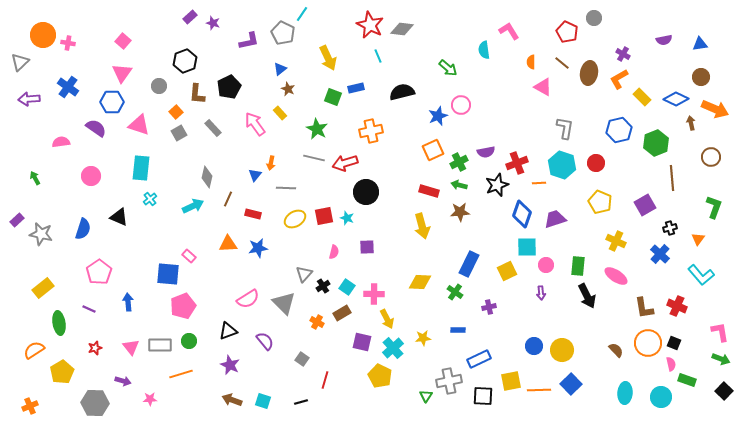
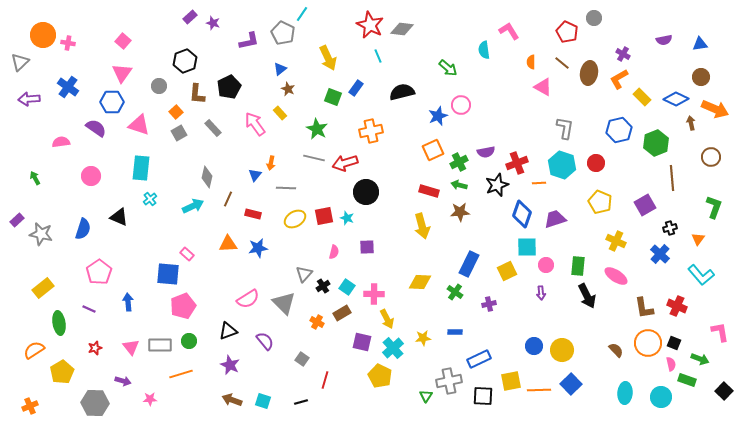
blue rectangle at (356, 88): rotated 42 degrees counterclockwise
pink rectangle at (189, 256): moved 2 px left, 2 px up
purple cross at (489, 307): moved 3 px up
blue rectangle at (458, 330): moved 3 px left, 2 px down
green arrow at (721, 359): moved 21 px left
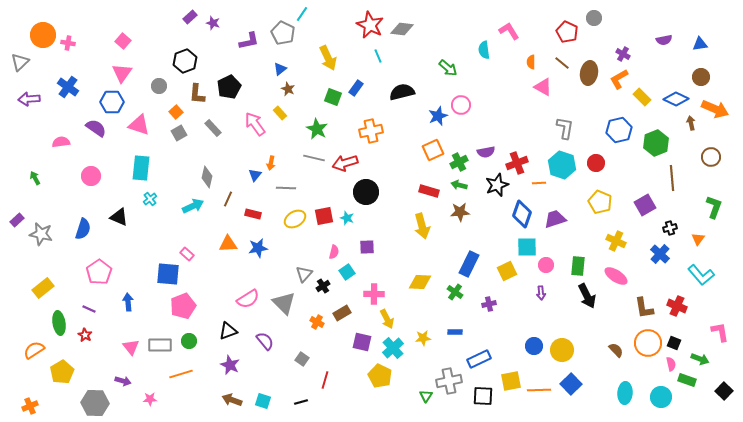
cyan square at (347, 287): moved 15 px up; rotated 21 degrees clockwise
red star at (95, 348): moved 10 px left, 13 px up; rotated 24 degrees counterclockwise
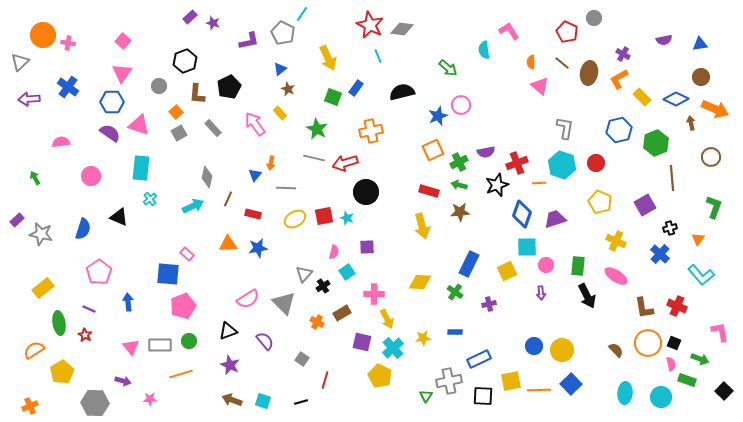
pink triangle at (543, 87): moved 3 px left, 1 px up; rotated 12 degrees clockwise
purple semicircle at (96, 128): moved 14 px right, 5 px down
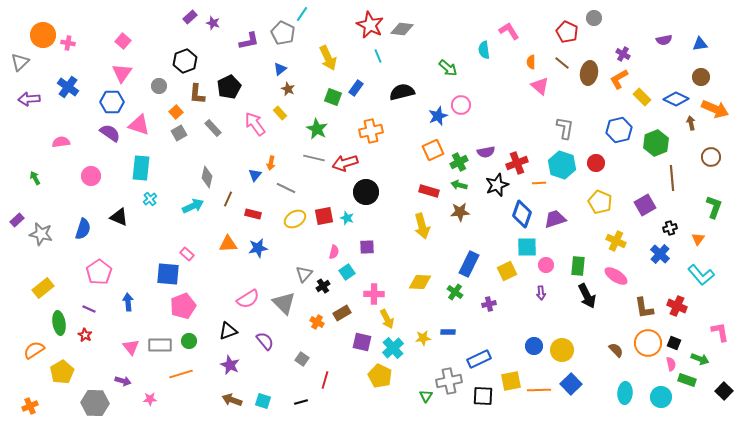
gray line at (286, 188): rotated 24 degrees clockwise
blue rectangle at (455, 332): moved 7 px left
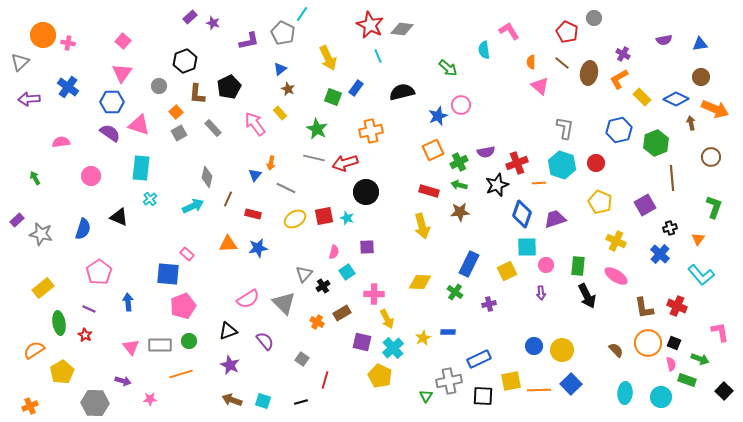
yellow star at (423, 338): rotated 21 degrees counterclockwise
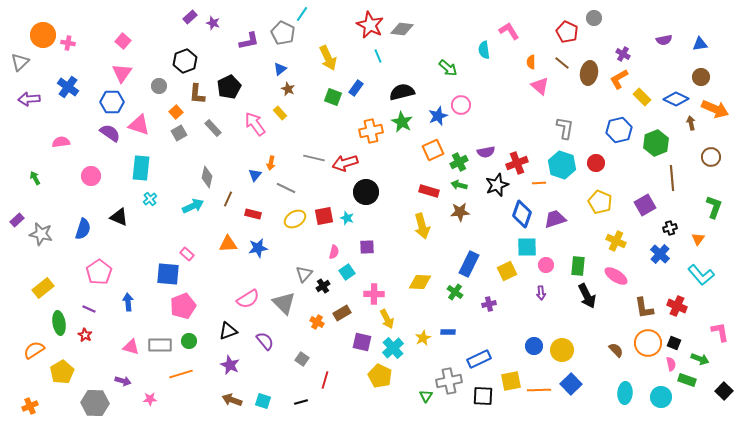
green star at (317, 129): moved 85 px right, 7 px up
pink triangle at (131, 347): rotated 36 degrees counterclockwise
